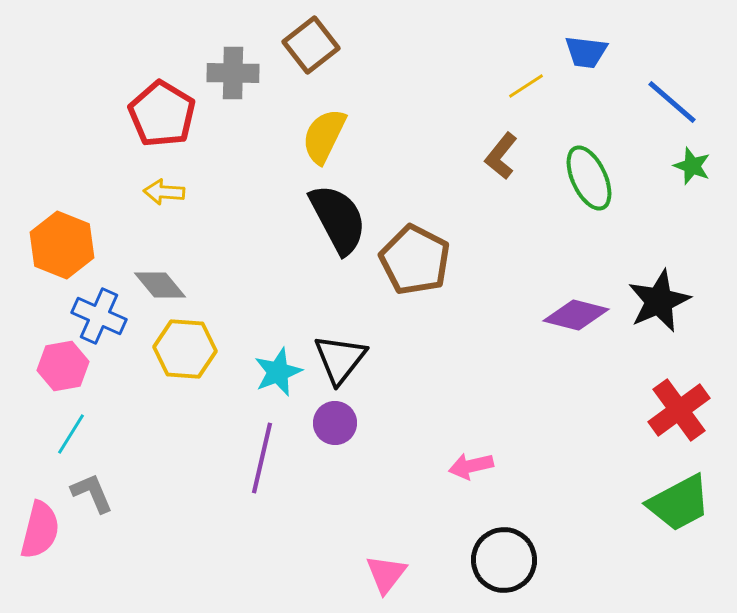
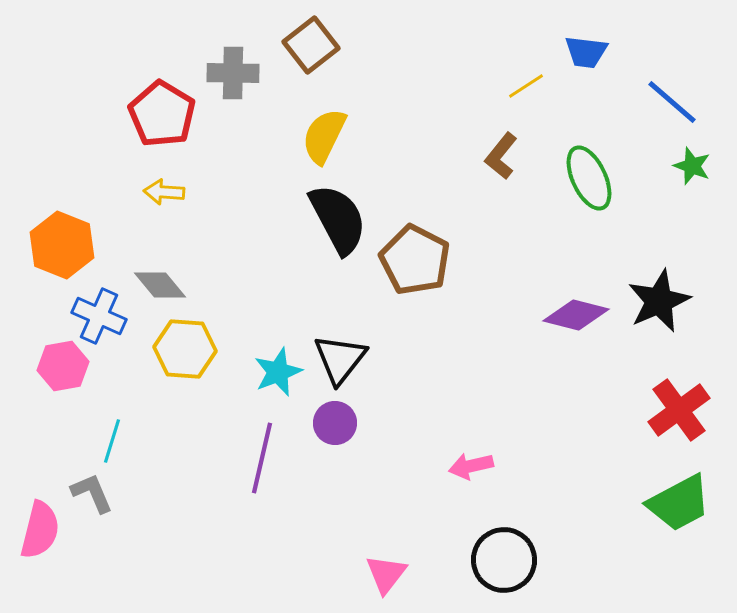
cyan line: moved 41 px right, 7 px down; rotated 15 degrees counterclockwise
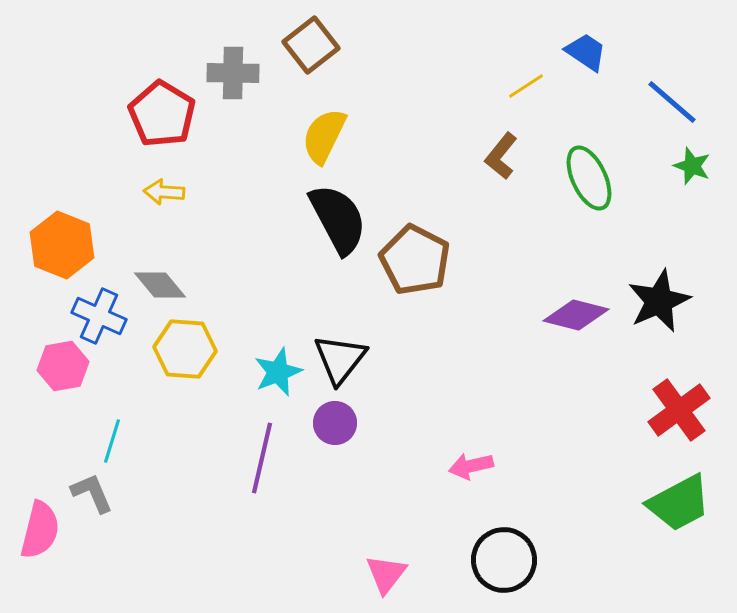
blue trapezoid: rotated 153 degrees counterclockwise
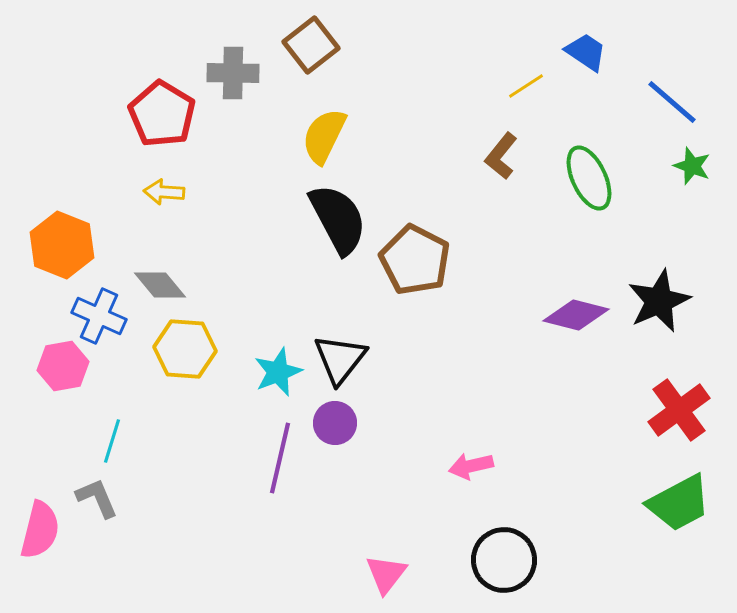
purple line: moved 18 px right
gray L-shape: moved 5 px right, 5 px down
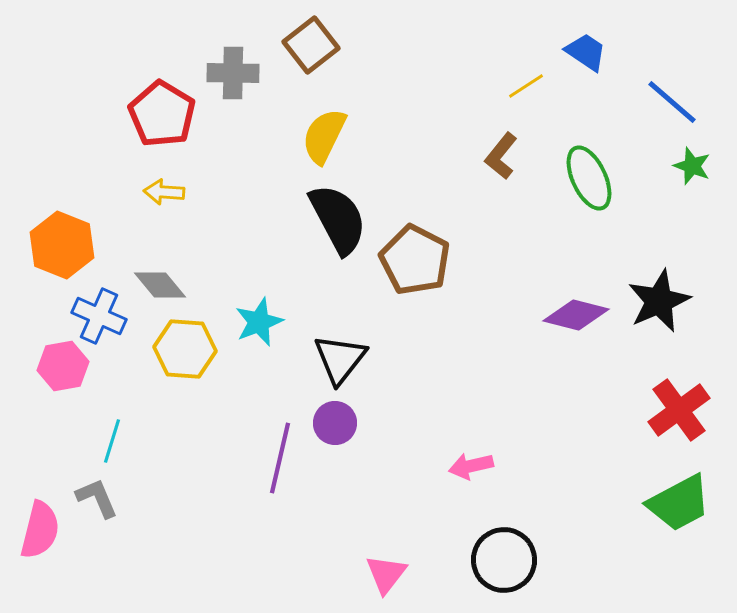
cyan star: moved 19 px left, 50 px up
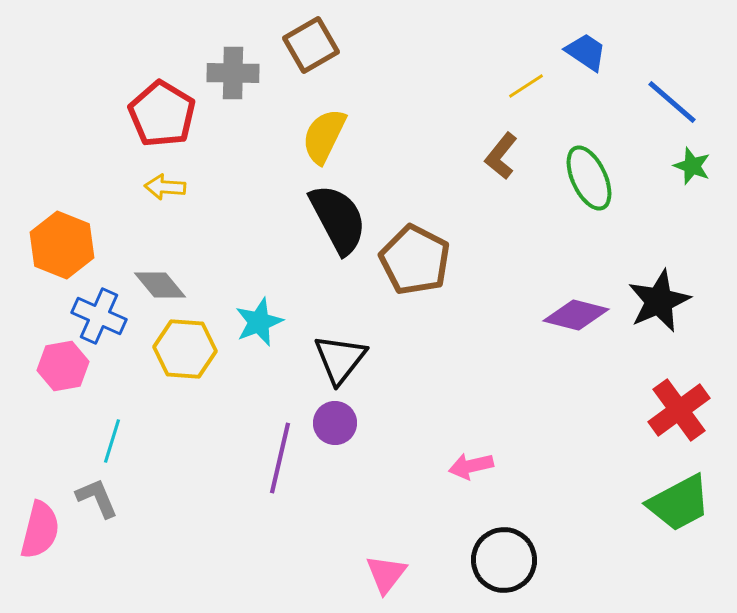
brown square: rotated 8 degrees clockwise
yellow arrow: moved 1 px right, 5 px up
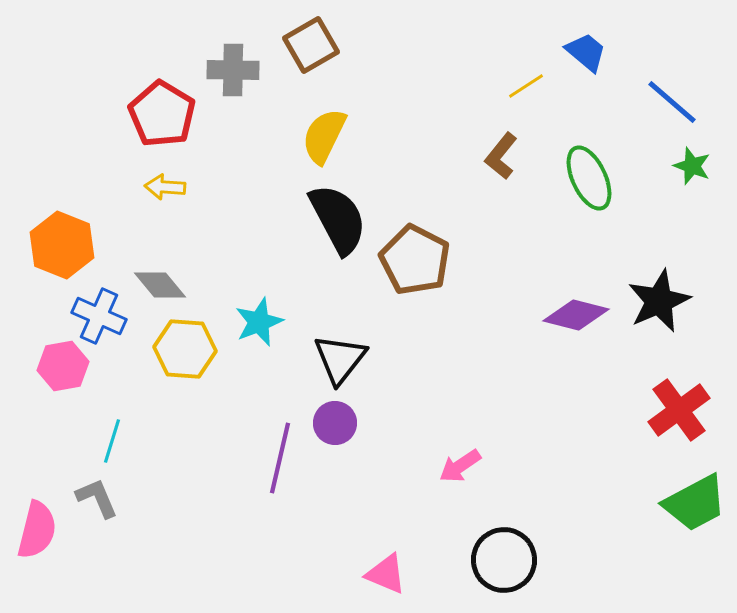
blue trapezoid: rotated 6 degrees clockwise
gray cross: moved 3 px up
pink arrow: moved 11 px left; rotated 21 degrees counterclockwise
green trapezoid: moved 16 px right
pink semicircle: moved 3 px left
pink triangle: rotated 45 degrees counterclockwise
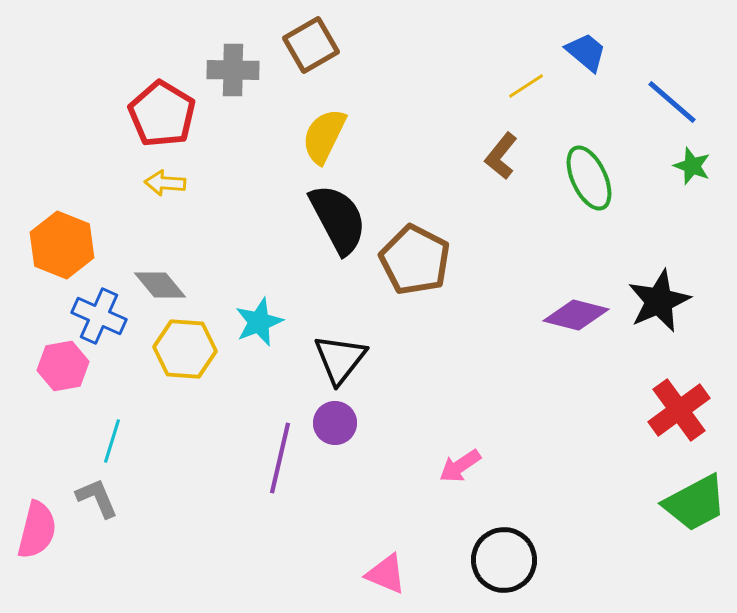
yellow arrow: moved 4 px up
